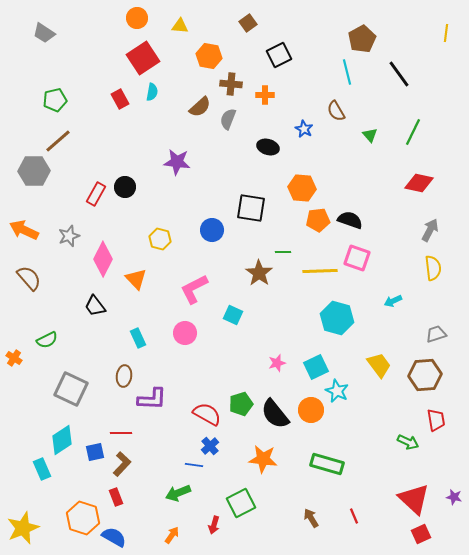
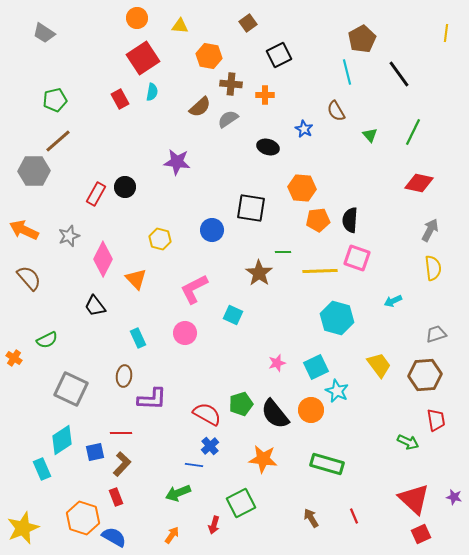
gray semicircle at (228, 119): rotated 35 degrees clockwise
black semicircle at (350, 220): rotated 105 degrees counterclockwise
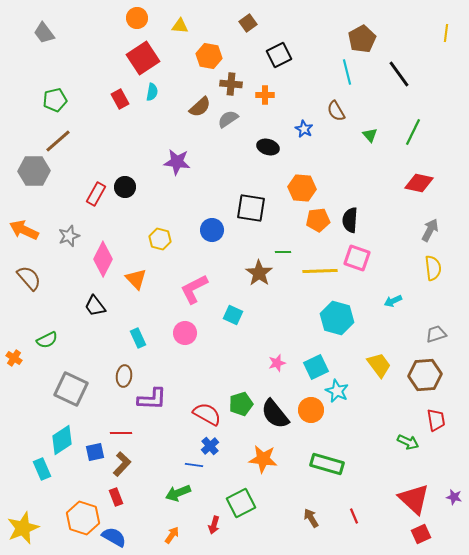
gray trapezoid at (44, 33): rotated 20 degrees clockwise
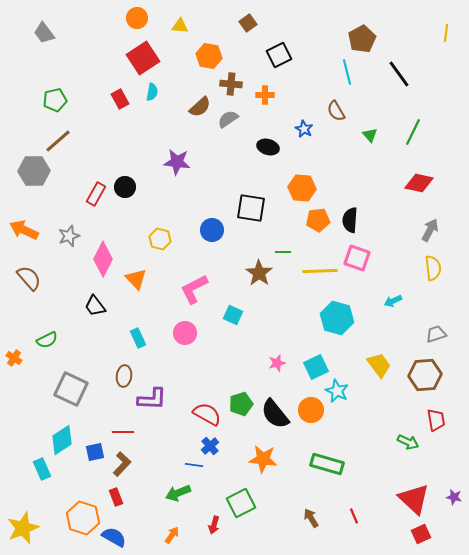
red line at (121, 433): moved 2 px right, 1 px up
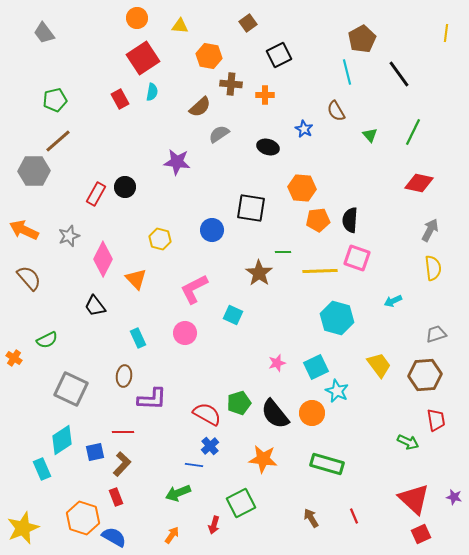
gray semicircle at (228, 119): moved 9 px left, 15 px down
green pentagon at (241, 404): moved 2 px left, 1 px up
orange circle at (311, 410): moved 1 px right, 3 px down
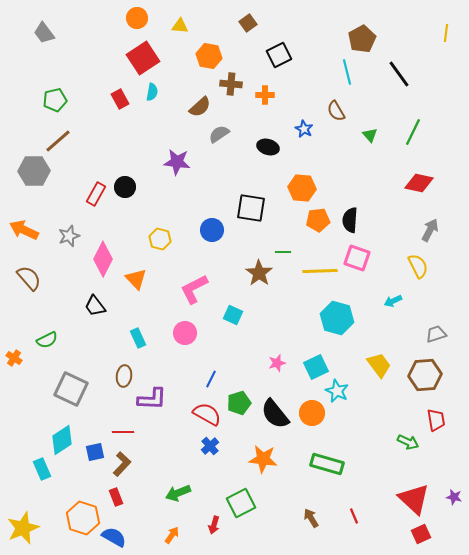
yellow semicircle at (433, 268): moved 15 px left, 2 px up; rotated 20 degrees counterclockwise
blue line at (194, 465): moved 17 px right, 86 px up; rotated 72 degrees counterclockwise
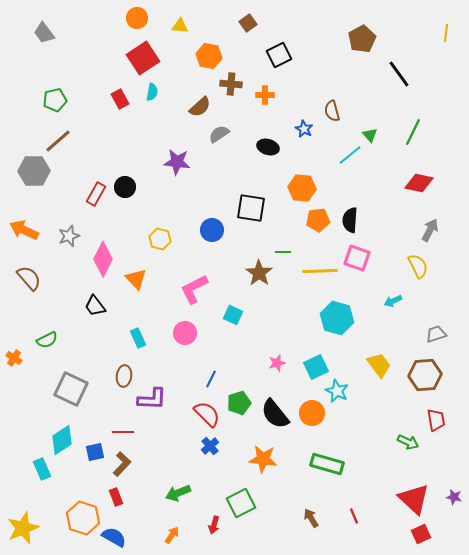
cyan line at (347, 72): moved 3 px right, 83 px down; rotated 65 degrees clockwise
brown semicircle at (336, 111): moved 4 px left; rotated 15 degrees clockwise
red semicircle at (207, 414): rotated 16 degrees clockwise
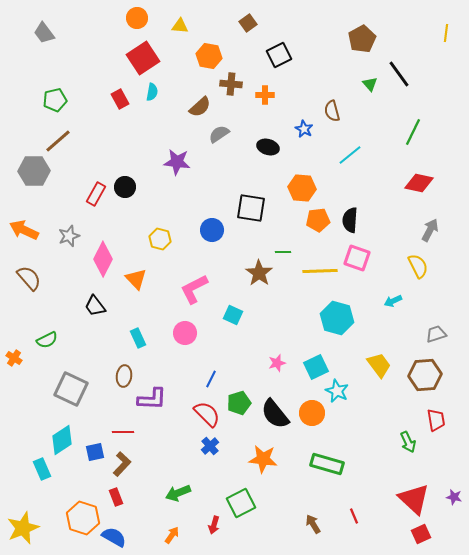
green triangle at (370, 135): moved 51 px up
green arrow at (408, 442): rotated 40 degrees clockwise
brown arrow at (311, 518): moved 2 px right, 6 px down
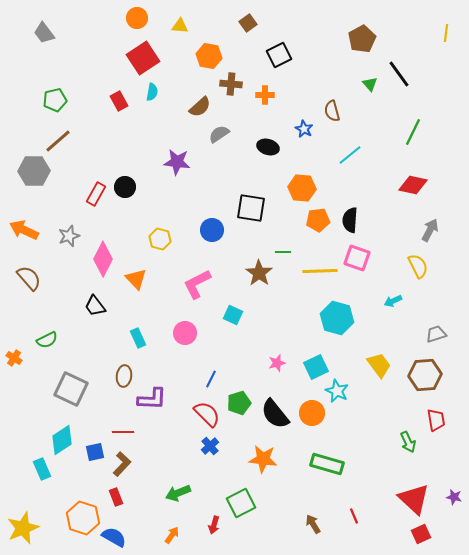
red rectangle at (120, 99): moved 1 px left, 2 px down
red diamond at (419, 183): moved 6 px left, 2 px down
pink L-shape at (194, 289): moved 3 px right, 5 px up
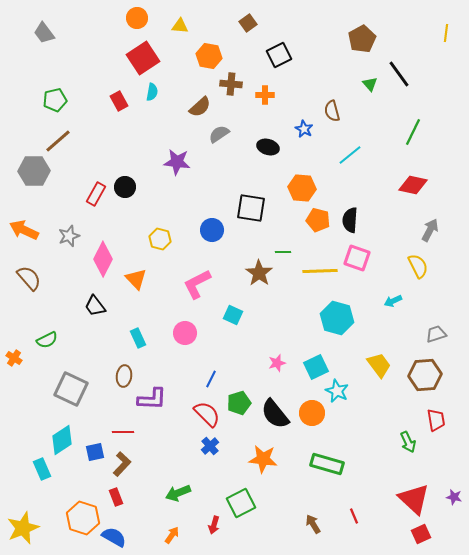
orange pentagon at (318, 220): rotated 20 degrees clockwise
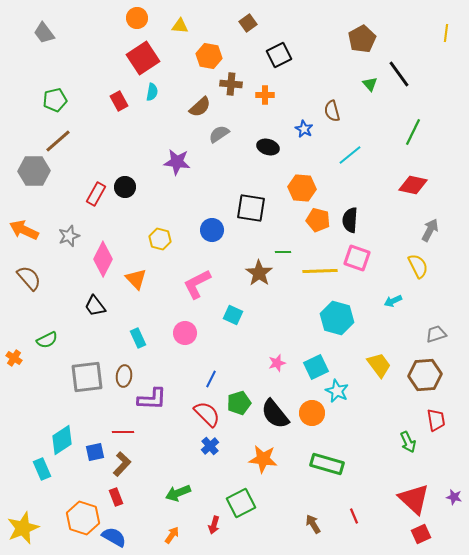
gray square at (71, 389): moved 16 px right, 12 px up; rotated 32 degrees counterclockwise
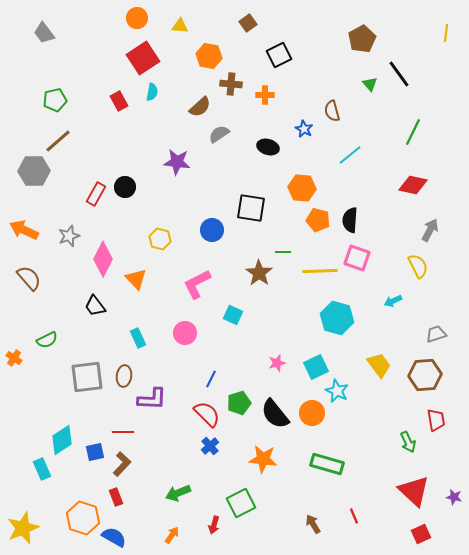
red triangle at (414, 499): moved 8 px up
